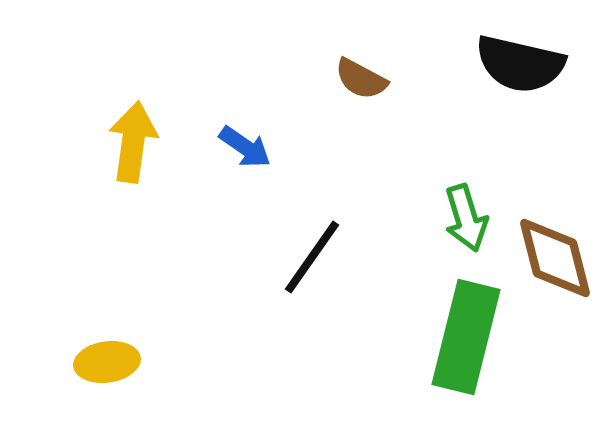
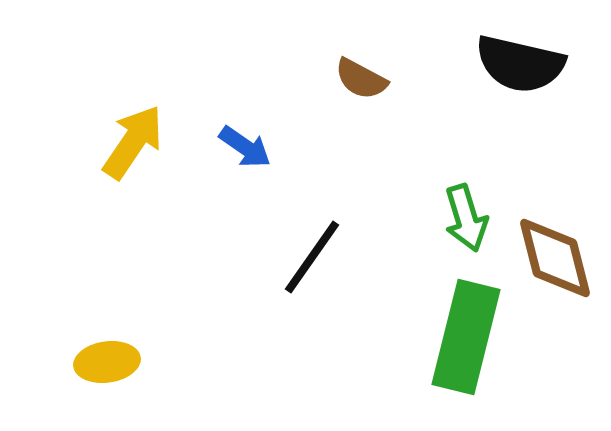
yellow arrow: rotated 26 degrees clockwise
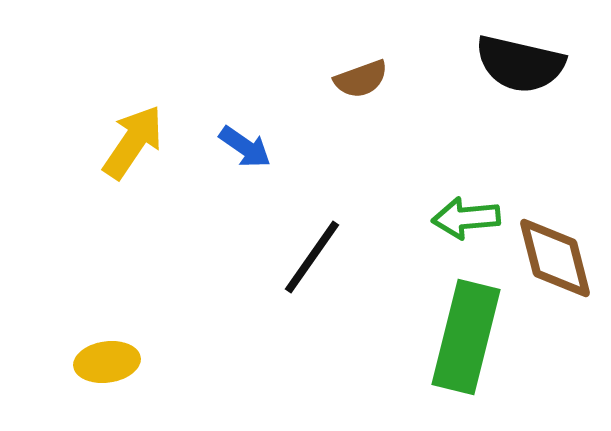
brown semicircle: rotated 48 degrees counterclockwise
green arrow: rotated 102 degrees clockwise
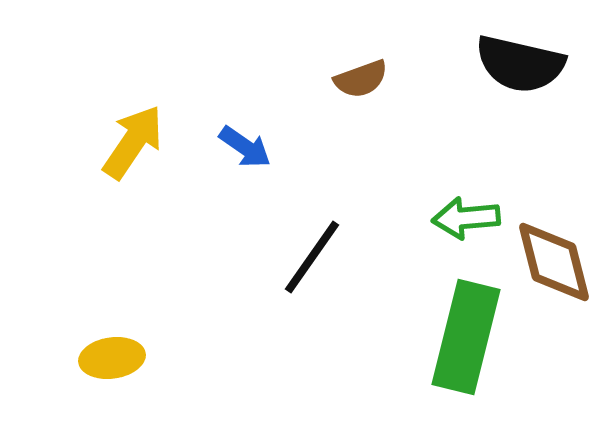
brown diamond: moved 1 px left, 4 px down
yellow ellipse: moved 5 px right, 4 px up
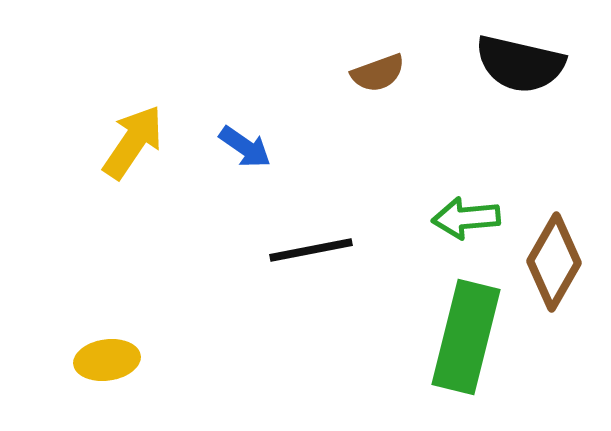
brown semicircle: moved 17 px right, 6 px up
black line: moved 1 px left, 7 px up; rotated 44 degrees clockwise
brown diamond: rotated 44 degrees clockwise
yellow ellipse: moved 5 px left, 2 px down
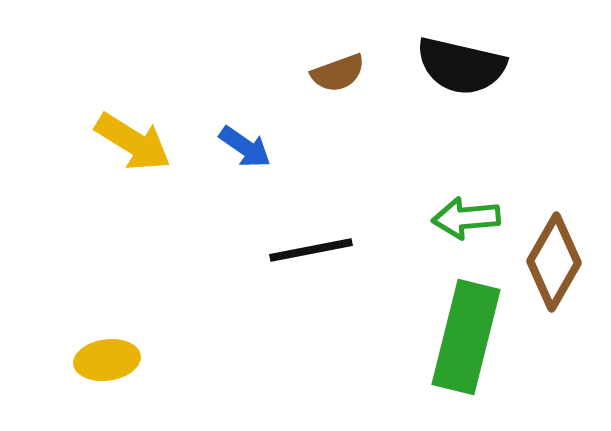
black semicircle: moved 59 px left, 2 px down
brown semicircle: moved 40 px left
yellow arrow: rotated 88 degrees clockwise
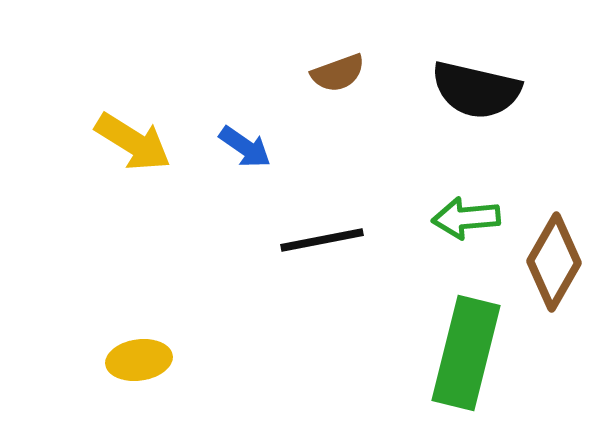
black semicircle: moved 15 px right, 24 px down
black line: moved 11 px right, 10 px up
green rectangle: moved 16 px down
yellow ellipse: moved 32 px right
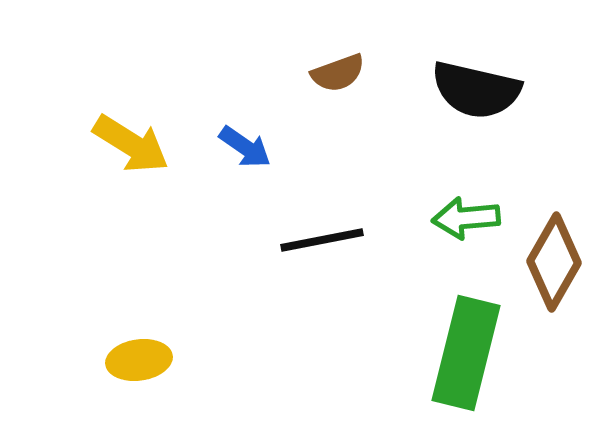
yellow arrow: moved 2 px left, 2 px down
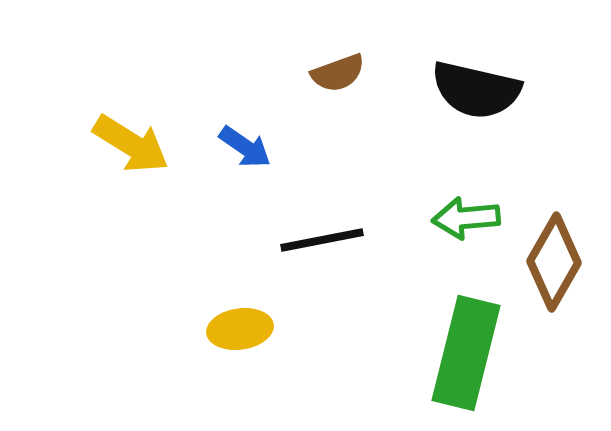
yellow ellipse: moved 101 px right, 31 px up
